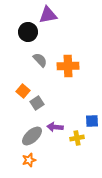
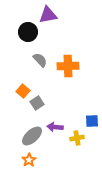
orange star: rotated 16 degrees counterclockwise
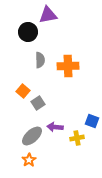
gray semicircle: rotated 42 degrees clockwise
gray square: moved 1 px right
blue square: rotated 24 degrees clockwise
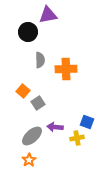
orange cross: moved 2 px left, 3 px down
blue square: moved 5 px left, 1 px down
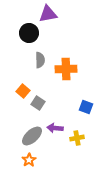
purple triangle: moved 1 px up
black circle: moved 1 px right, 1 px down
gray square: rotated 24 degrees counterclockwise
blue square: moved 1 px left, 15 px up
purple arrow: moved 1 px down
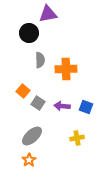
purple arrow: moved 7 px right, 22 px up
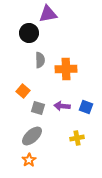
gray square: moved 5 px down; rotated 16 degrees counterclockwise
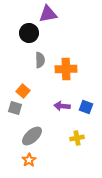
gray square: moved 23 px left
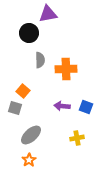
gray ellipse: moved 1 px left, 1 px up
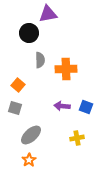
orange square: moved 5 px left, 6 px up
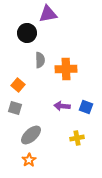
black circle: moved 2 px left
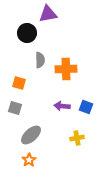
orange square: moved 1 px right, 2 px up; rotated 24 degrees counterclockwise
